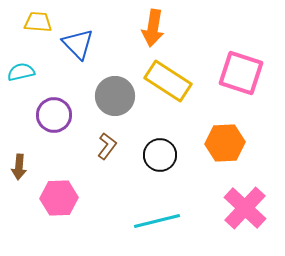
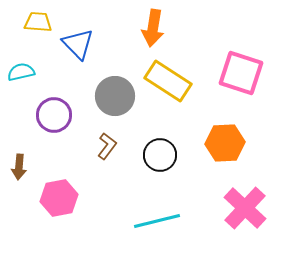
pink hexagon: rotated 9 degrees counterclockwise
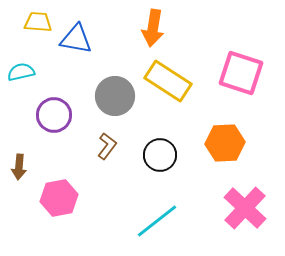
blue triangle: moved 2 px left, 5 px up; rotated 36 degrees counterclockwise
cyan line: rotated 24 degrees counterclockwise
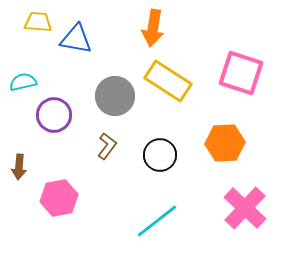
cyan semicircle: moved 2 px right, 10 px down
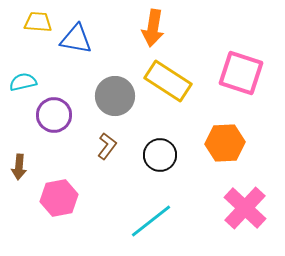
cyan line: moved 6 px left
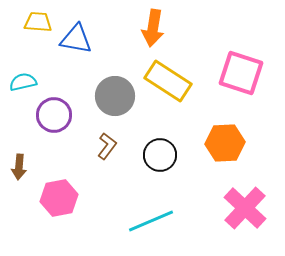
cyan line: rotated 15 degrees clockwise
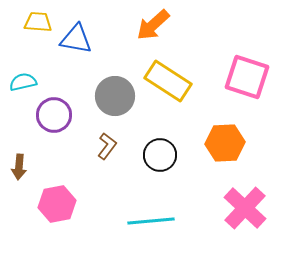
orange arrow: moved 3 px up; rotated 39 degrees clockwise
pink square: moved 6 px right, 4 px down
pink hexagon: moved 2 px left, 6 px down
cyan line: rotated 18 degrees clockwise
